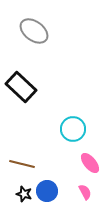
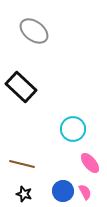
blue circle: moved 16 px right
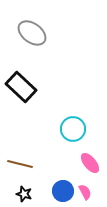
gray ellipse: moved 2 px left, 2 px down
brown line: moved 2 px left
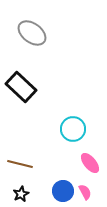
black star: moved 3 px left; rotated 28 degrees clockwise
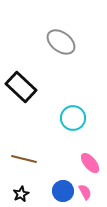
gray ellipse: moved 29 px right, 9 px down
cyan circle: moved 11 px up
brown line: moved 4 px right, 5 px up
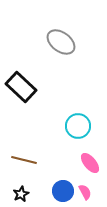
cyan circle: moved 5 px right, 8 px down
brown line: moved 1 px down
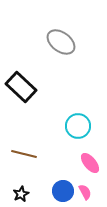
brown line: moved 6 px up
